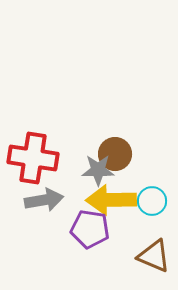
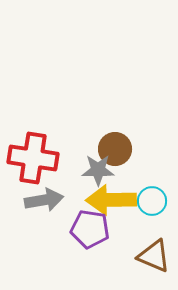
brown circle: moved 5 px up
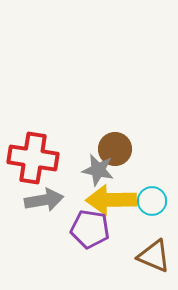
gray star: rotated 12 degrees clockwise
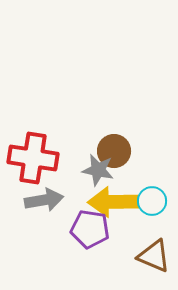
brown circle: moved 1 px left, 2 px down
yellow arrow: moved 2 px right, 2 px down
